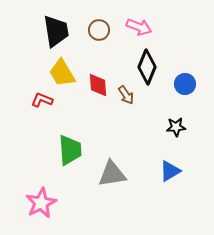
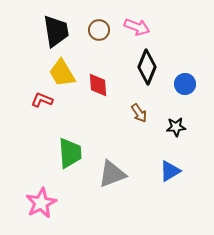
pink arrow: moved 2 px left
brown arrow: moved 13 px right, 18 px down
green trapezoid: moved 3 px down
gray triangle: rotated 12 degrees counterclockwise
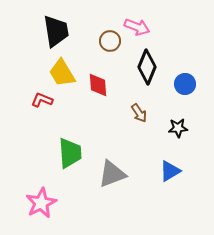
brown circle: moved 11 px right, 11 px down
black star: moved 2 px right, 1 px down
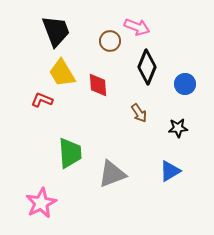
black trapezoid: rotated 12 degrees counterclockwise
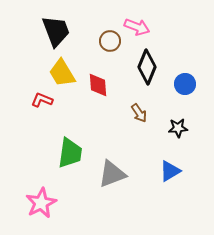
green trapezoid: rotated 12 degrees clockwise
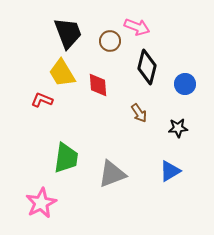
black trapezoid: moved 12 px right, 2 px down
black diamond: rotated 8 degrees counterclockwise
green trapezoid: moved 4 px left, 5 px down
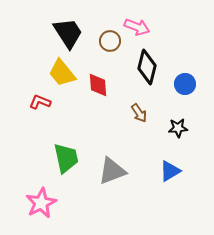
black trapezoid: rotated 12 degrees counterclockwise
yellow trapezoid: rotated 8 degrees counterclockwise
red L-shape: moved 2 px left, 2 px down
green trapezoid: rotated 20 degrees counterclockwise
gray triangle: moved 3 px up
